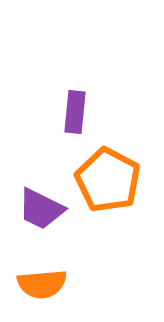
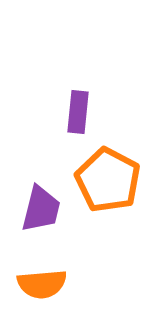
purple rectangle: moved 3 px right
purple trapezoid: rotated 102 degrees counterclockwise
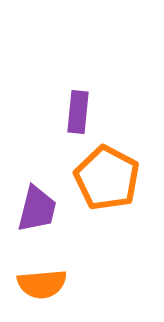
orange pentagon: moved 1 px left, 2 px up
purple trapezoid: moved 4 px left
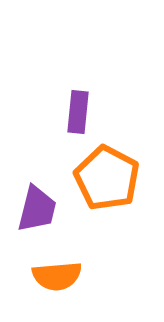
orange semicircle: moved 15 px right, 8 px up
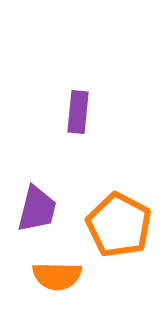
orange pentagon: moved 12 px right, 47 px down
orange semicircle: rotated 6 degrees clockwise
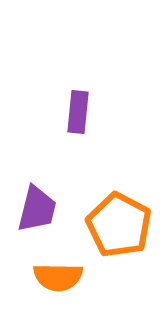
orange semicircle: moved 1 px right, 1 px down
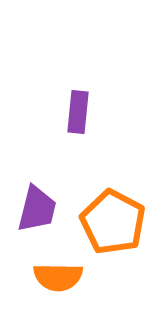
orange pentagon: moved 6 px left, 3 px up
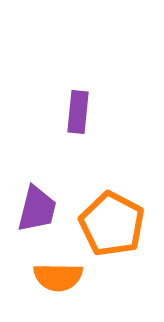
orange pentagon: moved 1 px left, 2 px down
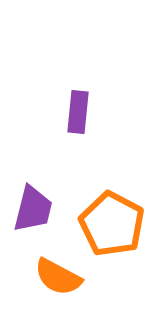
purple trapezoid: moved 4 px left
orange semicircle: rotated 27 degrees clockwise
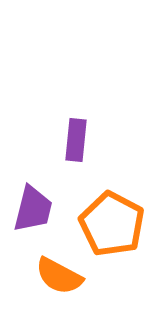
purple rectangle: moved 2 px left, 28 px down
orange semicircle: moved 1 px right, 1 px up
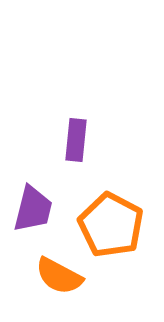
orange pentagon: moved 1 px left, 1 px down
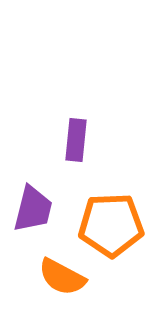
orange pentagon: rotated 30 degrees counterclockwise
orange semicircle: moved 3 px right, 1 px down
